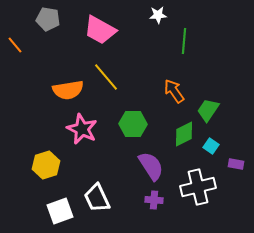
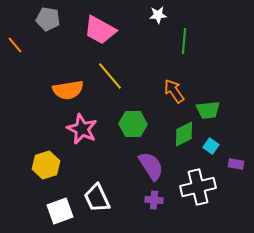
yellow line: moved 4 px right, 1 px up
green trapezoid: rotated 130 degrees counterclockwise
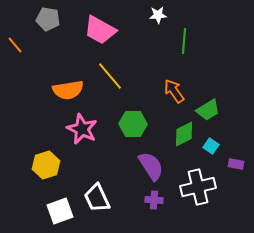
green trapezoid: rotated 25 degrees counterclockwise
